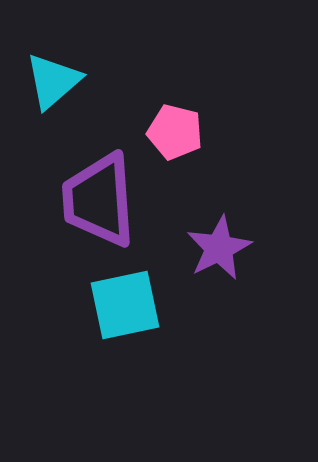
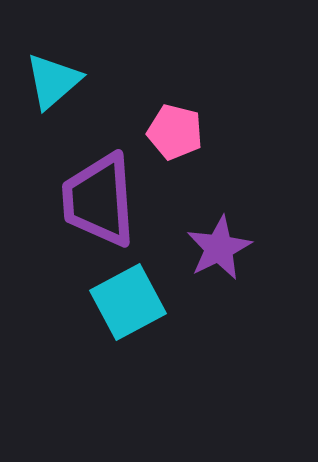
cyan square: moved 3 px right, 3 px up; rotated 16 degrees counterclockwise
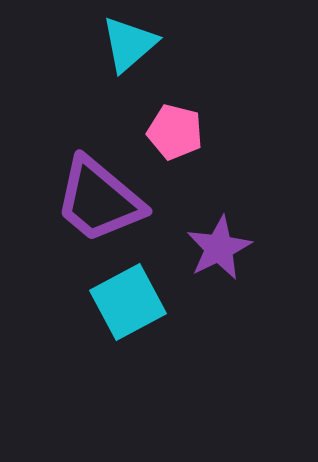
cyan triangle: moved 76 px right, 37 px up
purple trapezoid: rotated 46 degrees counterclockwise
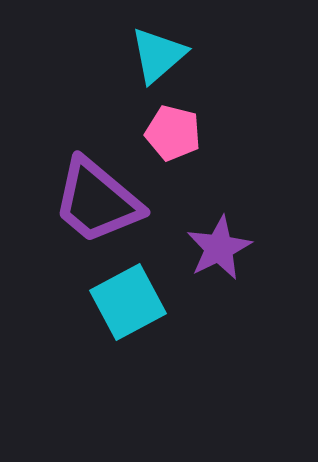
cyan triangle: moved 29 px right, 11 px down
pink pentagon: moved 2 px left, 1 px down
purple trapezoid: moved 2 px left, 1 px down
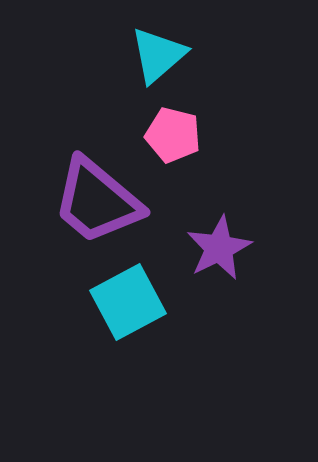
pink pentagon: moved 2 px down
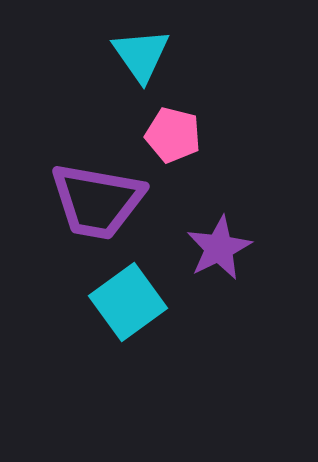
cyan triangle: moved 17 px left; rotated 24 degrees counterclockwise
purple trapezoid: rotated 30 degrees counterclockwise
cyan square: rotated 8 degrees counterclockwise
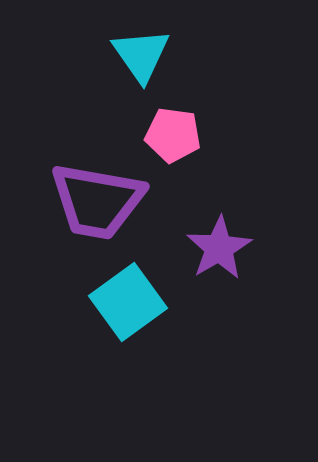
pink pentagon: rotated 6 degrees counterclockwise
purple star: rotated 4 degrees counterclockwise
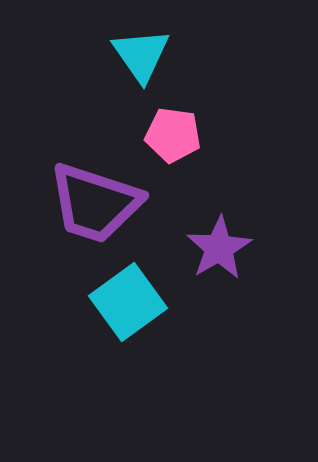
purple trapezoid: moved 2 px left, 2 px down; rotated 8 degrees clockwise
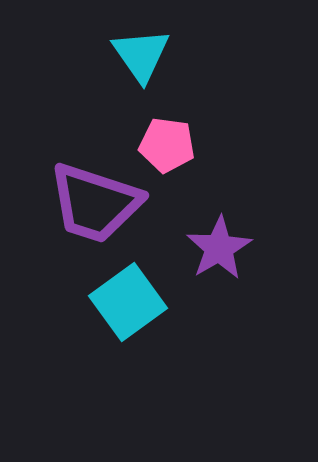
pink pentagon: moved 6 px left, 10 px down
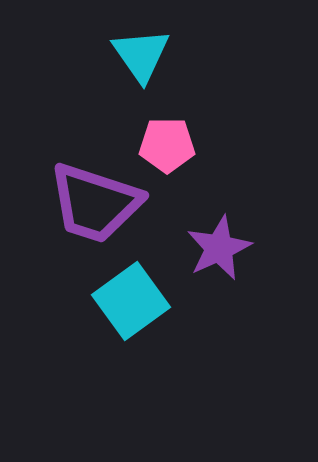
pink pentagon: rotated 8 degrees counterclockwise
purple star: rotated 6 degrees clockwise
cyan square: moved 3 px right, 1 px up
